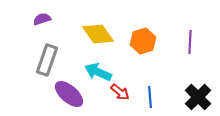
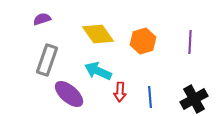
cyan arrow: moved 1 px up
red arrow: rotated 54 degrees clockwise
black cross: moved 4 px left, 2 px down; rotated 16 degrees clockwise
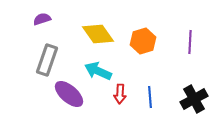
red arrow: moved 2 px down
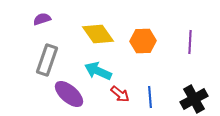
orange hexagon: rotated 15 degrees clockwise
red arrow: rotated 54 degrees counterclockwise
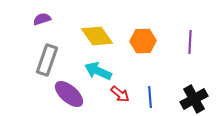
yellow diamond: moved 1 px left, 2 px down
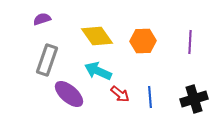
black cross: rotated 12 degrees clockwise
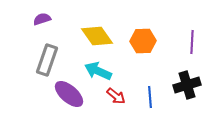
purple line: moved 2 px right
red arrow: moved 4 px left, 2 px down
black cross: moved 7 px left, 14 px up
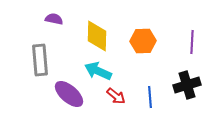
purple semicircle: moved 12 px right; rotated 30 degrees clockwise
yellow diamond: rotated 36 degrees clockwise
gray rectangle: moved 7 px left; rotated 24 degrees counterclockwise
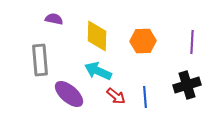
blue line: moved 5 px left
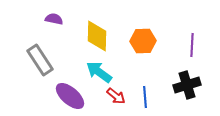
purple line: moved 3 px down
gray rectangle: rotated 28 degrees counterclockwise
cyan arrow: moved 1 px right, 1 px down; rotated 12 degrees clockwise
purple ellipse: moved 1 px right, 2 px down
